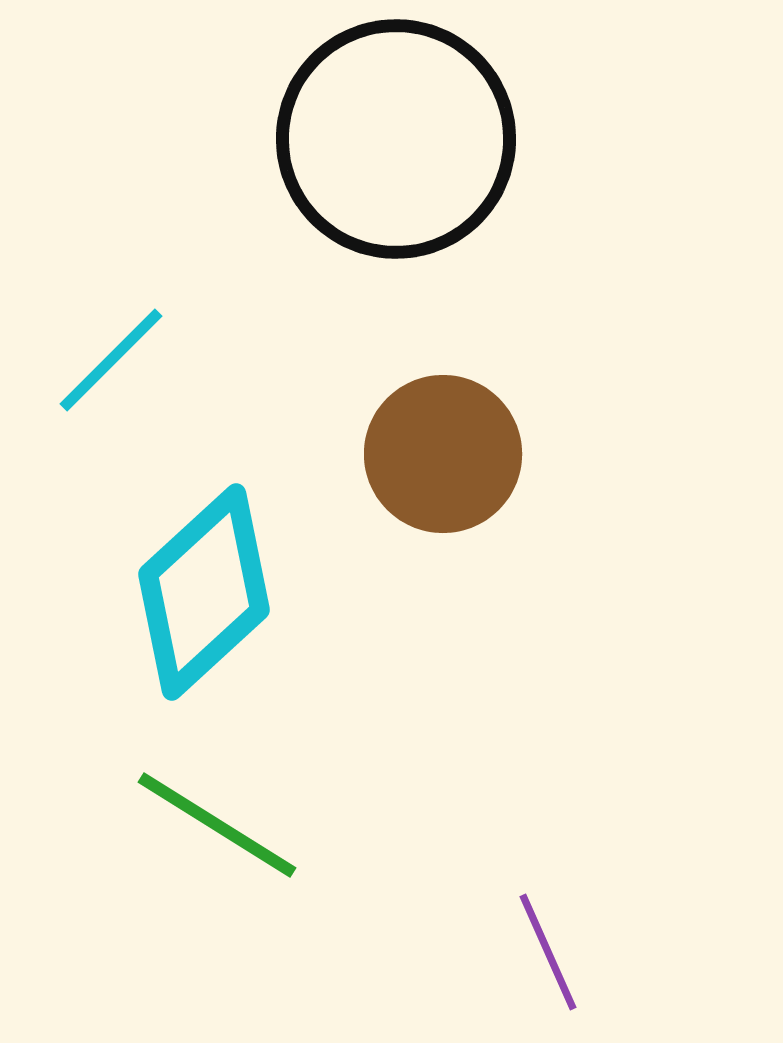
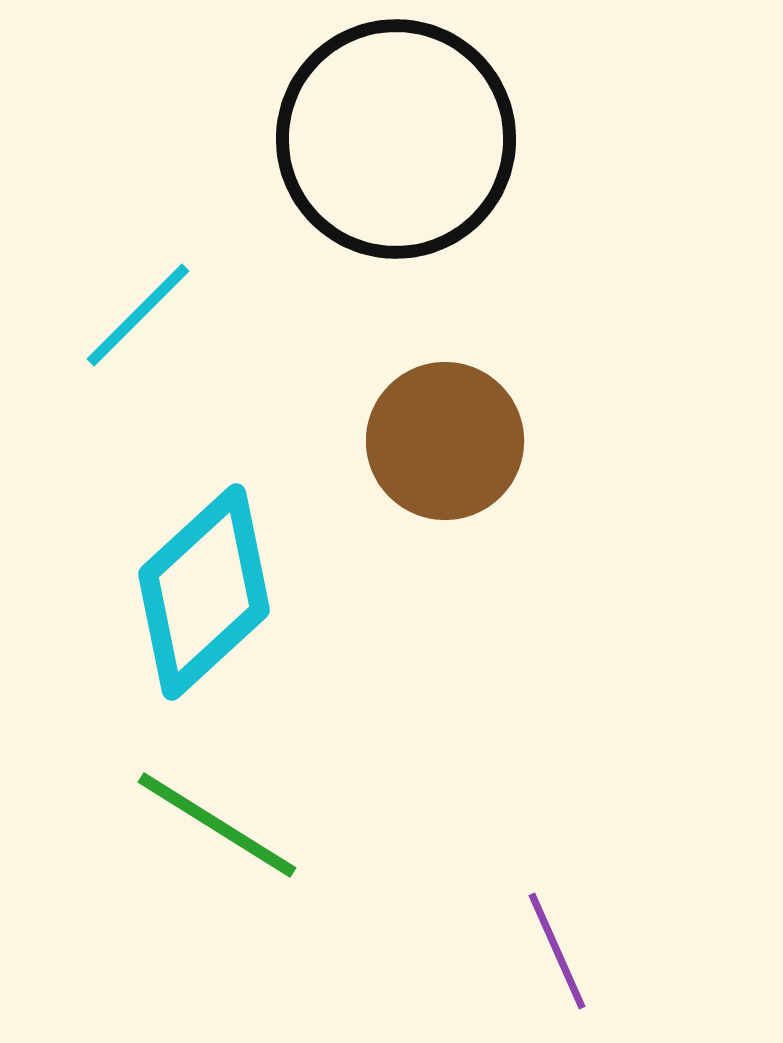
cyan line: moved 27 px right, 45 px up
brown circle: moved 2 px right, 13 px up
purple line: moved 9 px right, 1 px up
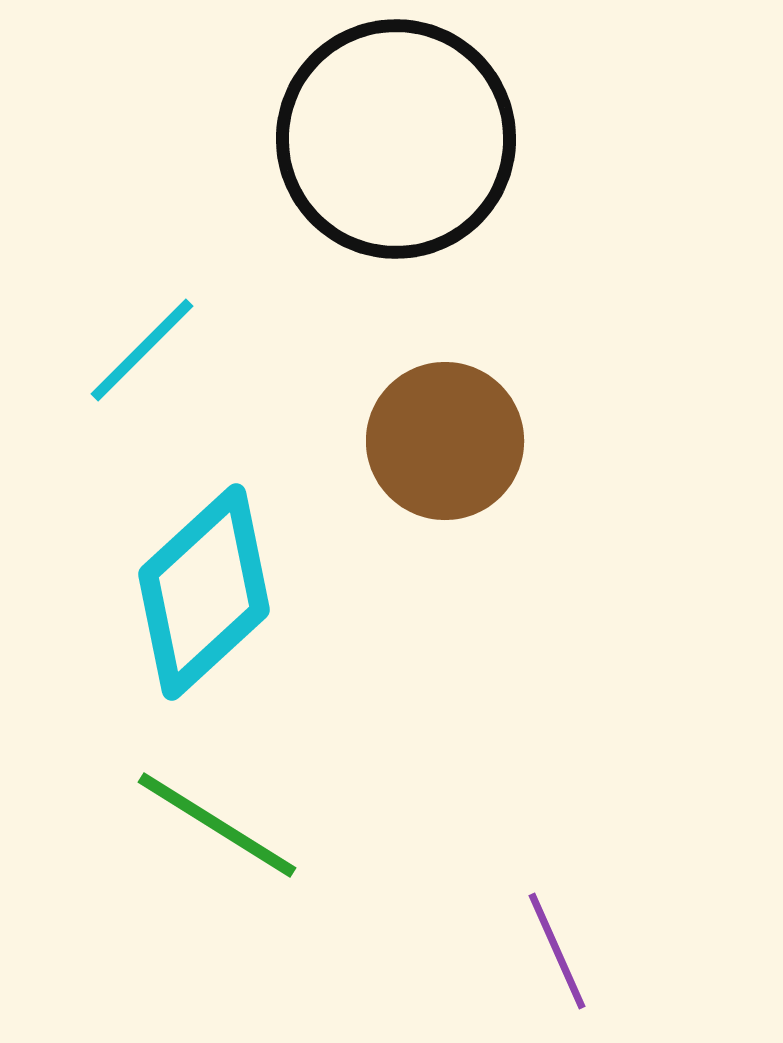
cyan line: moved 4 px right, 35 px down
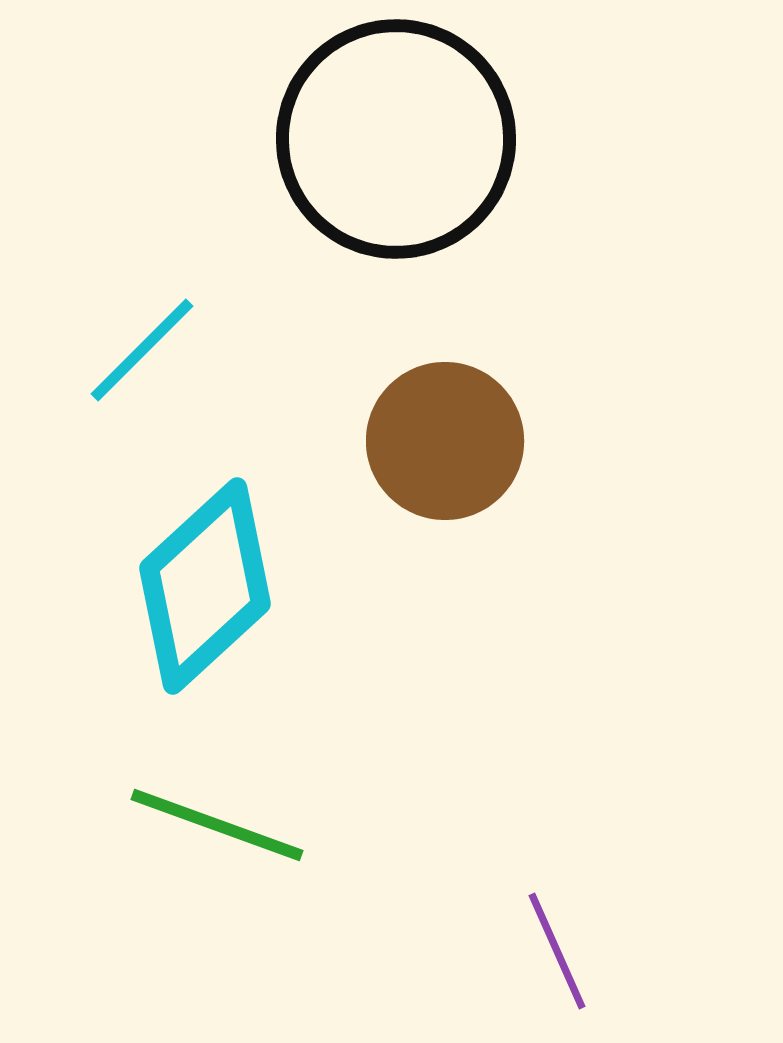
cyan diamond: moved 1 px right, 6 px up
green line: rotated 12 degrees counterclockwise
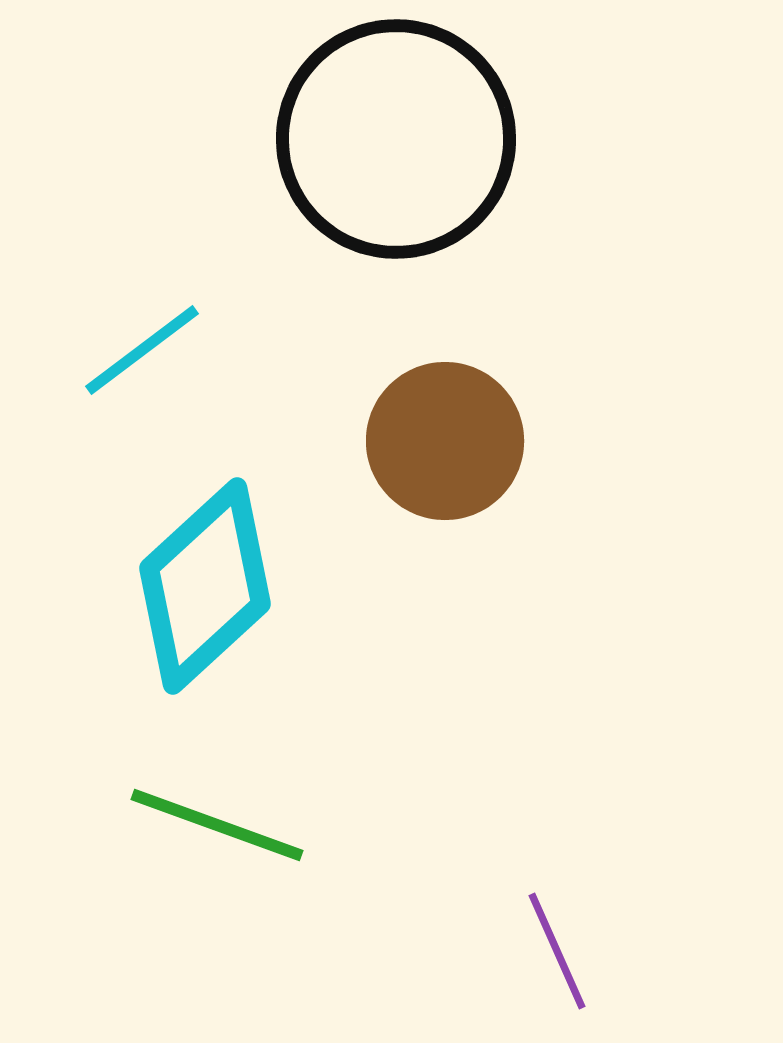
cyan line: rotated 8 degrees clockwise
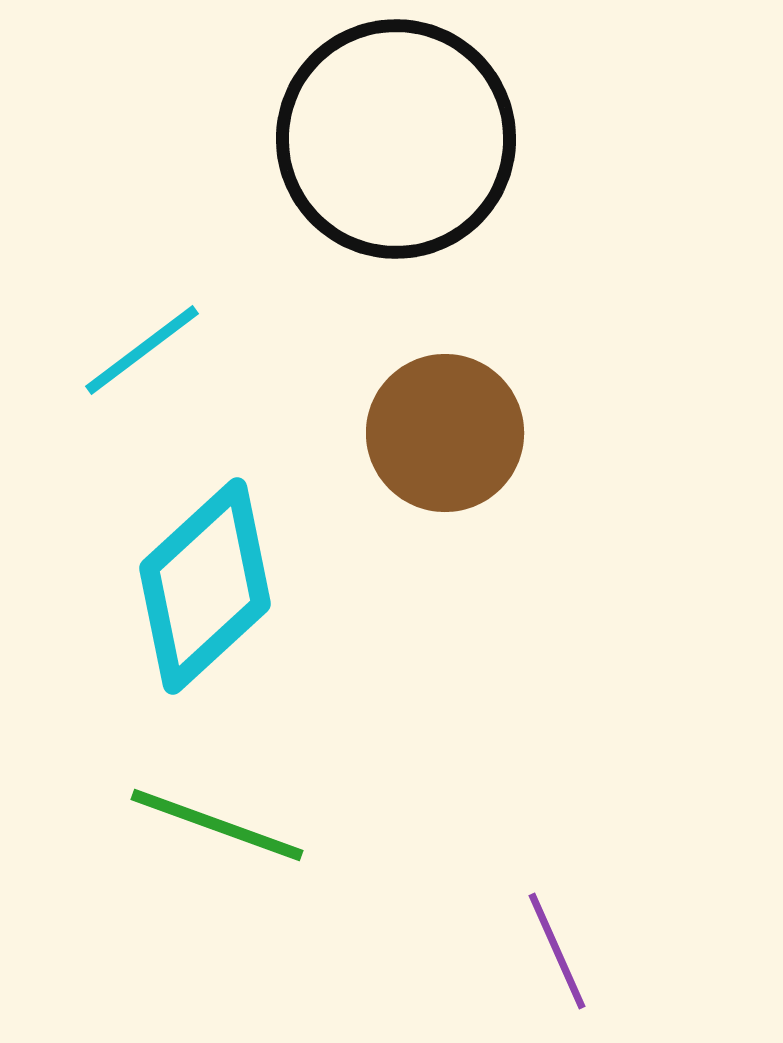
brown circle: moved 8 px up
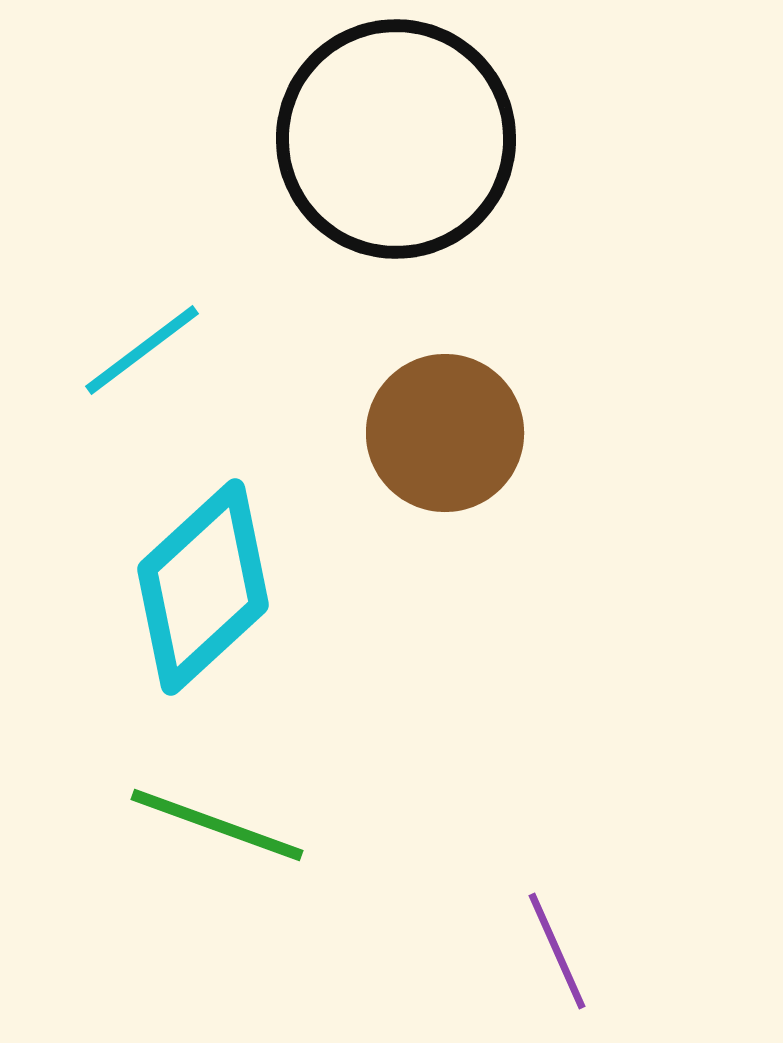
cyan diamond: moved 2 px left, 1 px down
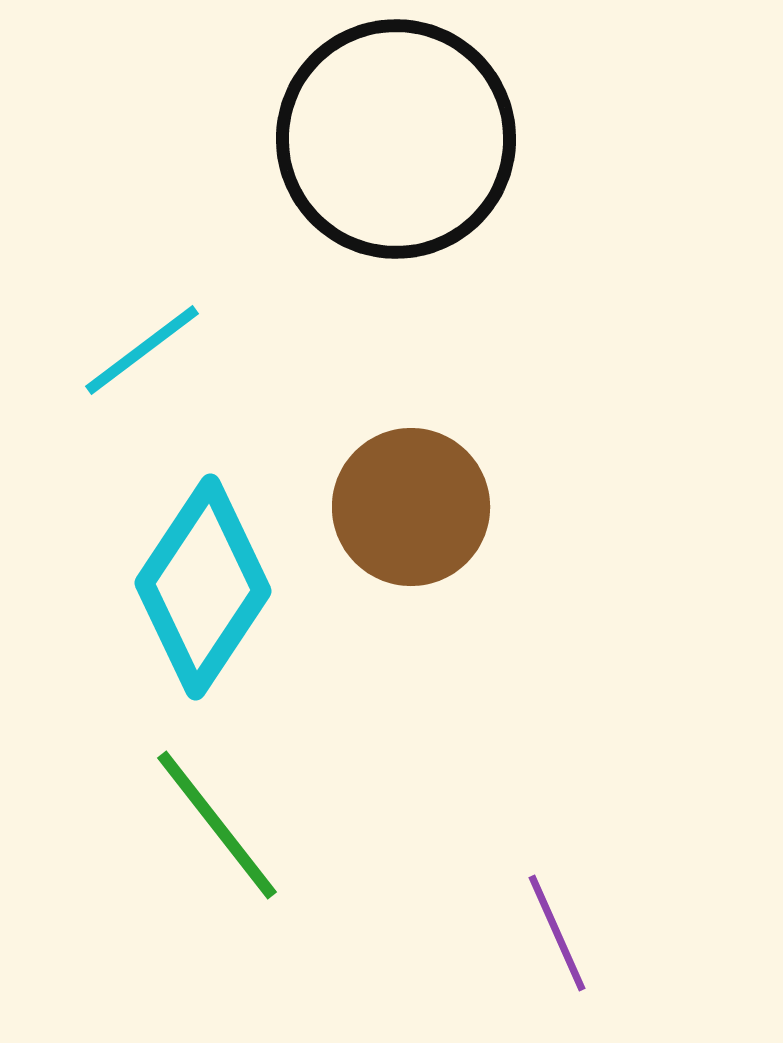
brown circle: moved 34 px left, 74 px down
cyan diamond: rotated 14 degrees counterclockwise
green line: rotated 32 degrees clockwise
purple line: moved 18 px up
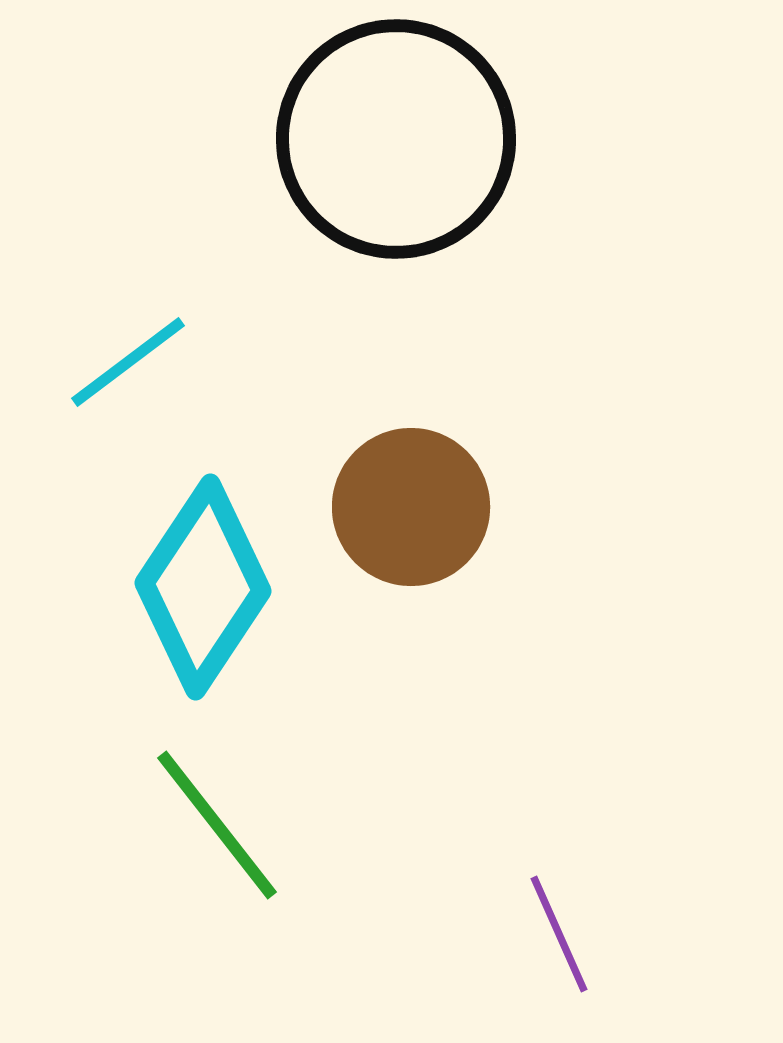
cyan line: moved 14 px left, 12 px down
purple line: moved 2 px right, 1 px down
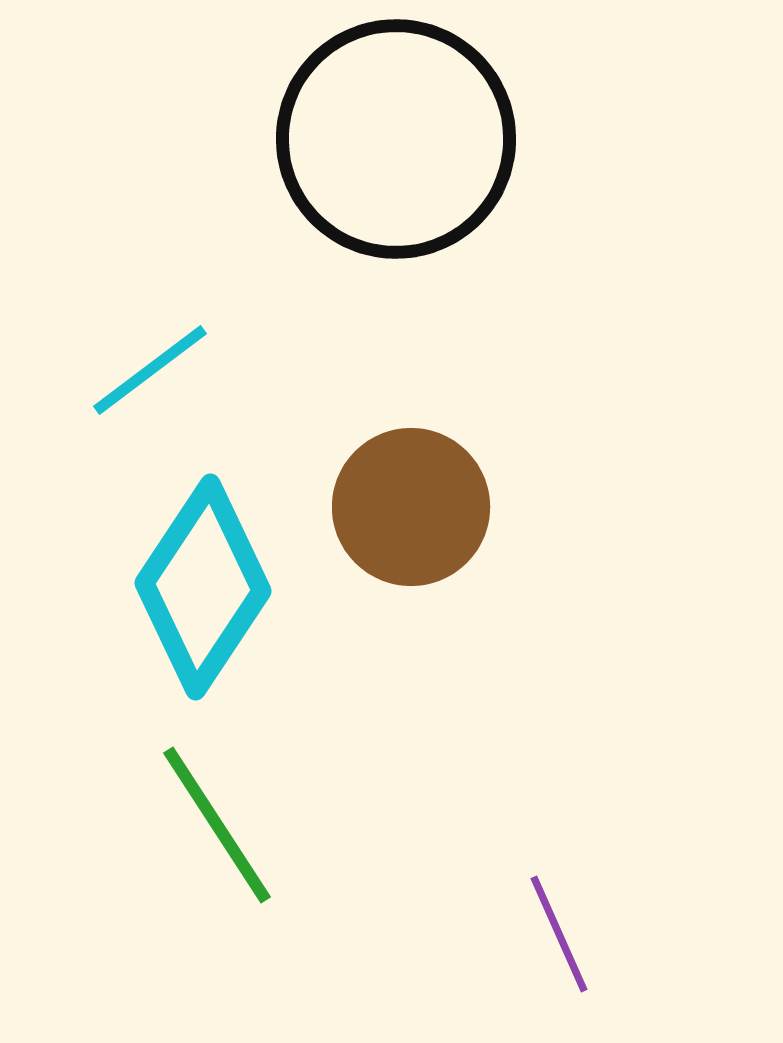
cyan line: moved 22 px right, 8 px down
green line: rotated 5 degrees clockwise
